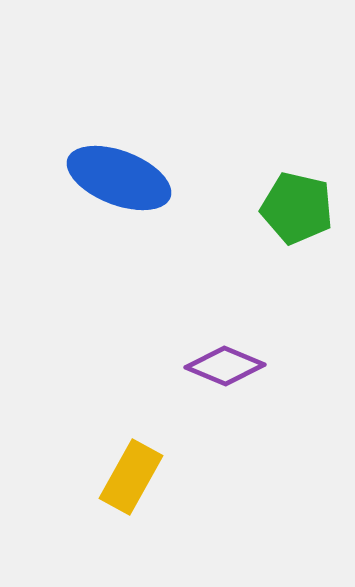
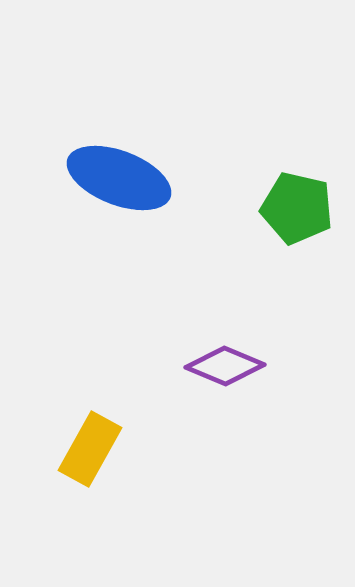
yellow rectangle: moved 41 px left, 28 px up
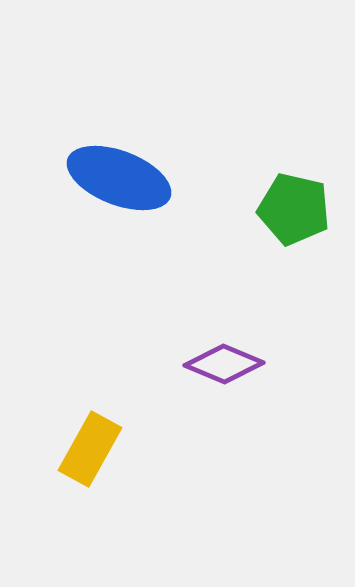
green pentagon: moved 3 px left, 1 px down
purple diamond: moved 1 px left, 2 px up
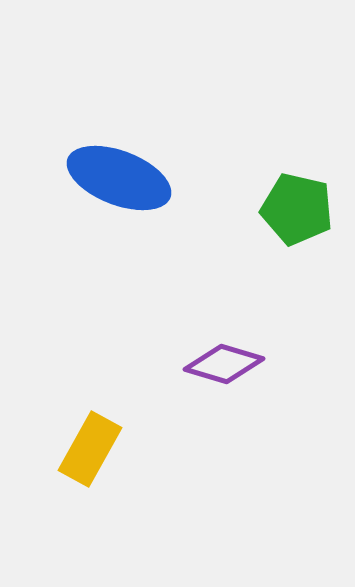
green pentagon: moved 3 px right
purple diamond: rotated 6 degrees counterclockwise
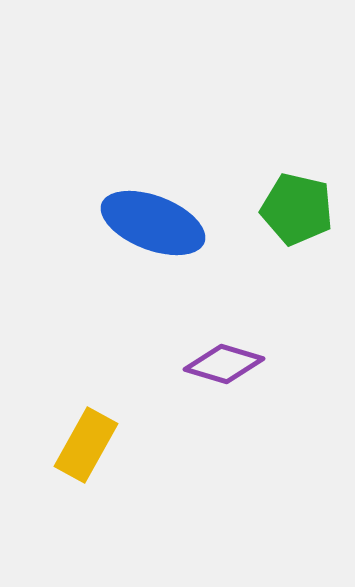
blue ellipse: moved 34 px right, 45 px down
yellow rectangle: moved 4 px left, 4 px up
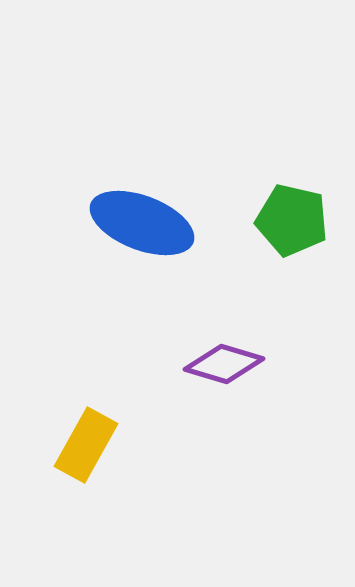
green pentagon: moved 5 px left, 11 px down
blue ellipse: moved 11 px left
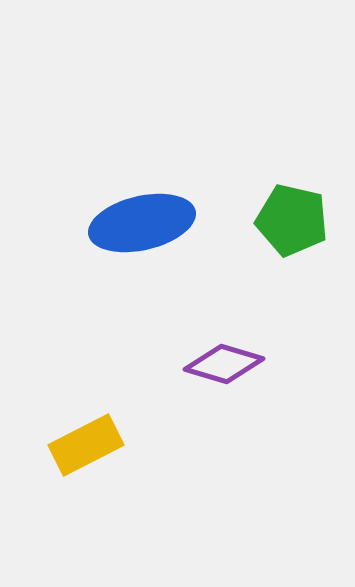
blue ellipse: rotated 34 degrees counterclockwise
yellow rectangle: rotated 34 degrees clockwise
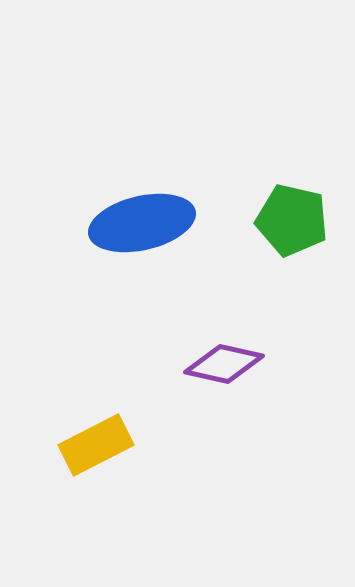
purple diamond: rotated 4 degrees counterclockwise
yellow rectangle: moved 10 px right
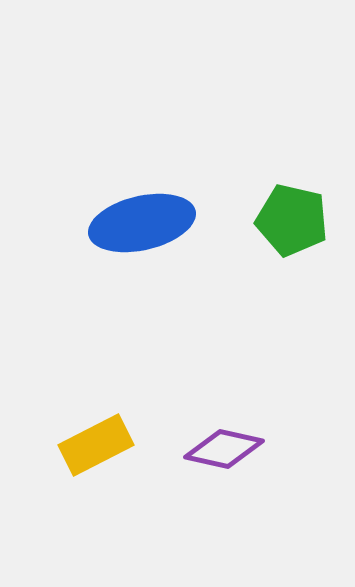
purple diamond: moved 85 px down
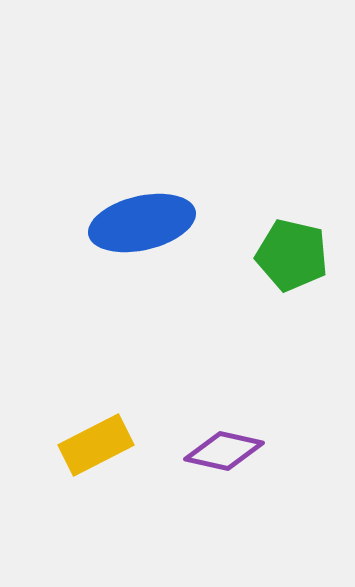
green pentagon: moved 35 px down
purple diamond: moved 2 px down
